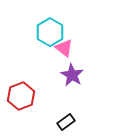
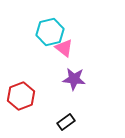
cyan hexagon: rotated 16 degrees clockwise
purple star: moved 2 px right, 4 px down; rotated 25 degrees counterclockwise
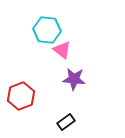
cyan hexagon: moved 3 px left, 2 px up; rotated 20 degrees clockwise
pink triangle: moved 2 px left, 2 px down
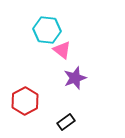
purple star: moved 1 px right, 1 px up; rotated 25 degrees counterclockwise
red hexagon: moved 4 px right, 5 px down; rotated 8 degrees counterclockwise
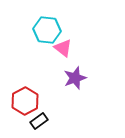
pink triangle: moved 1 px right, 2 px up
black rectangle: moved 27 px left, 1 px up
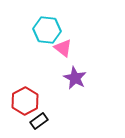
purple star: rotated 25 degrees counterclockwise
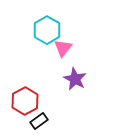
cyan hexagon: rotated 24 degrees clockwise
pink triangle: rotated 30 degrees clockwise
purple star: moved 1 px down
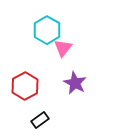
purple star: moved 4 px down
red hexagon: moved 15 px up
black rectangle: moved 1 px right, 1 px up
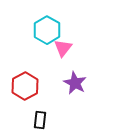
black rectangle: rotated 48 degrees counterclockwise
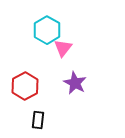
black rectangle: moved 2 px left
